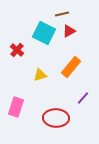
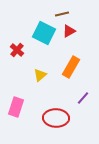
orange rectangle: rotated 10 degrees counterclockwise
yellow triangle: rotated 24 degrees counterclockwise
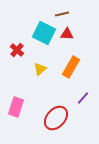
red triangle: moved 2 px left, 3 px down; rotated 32 degrees clockwise
yellow triangle: moved 6 px up
red ellipse: rotated 50 degrees counterclockwise
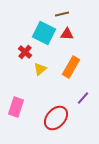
red cross: moved 8 px right, 2 px down
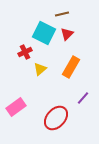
red triangle: rotated 48 degrees counterclockwise
red cross: rotated 24 degrees clockwise
pink rectangle: rotated 36 degrees clockwise
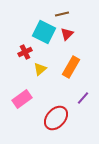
cyan square: moved 1 px up
pink rectangle: moved 6 px right, 8 px up
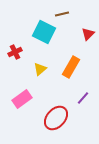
red triangle: moved 21 px right
red cross: moved 10 px left
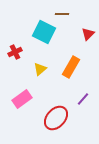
brown line: rotated 16 degrees clockwise
purple line: moved 1 px down
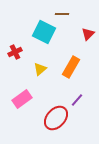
purple line: moved 6 px left, 1 px down
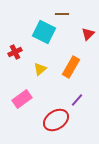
red ellipse: moved 2 px down; rotated 15 degrees clockwise
